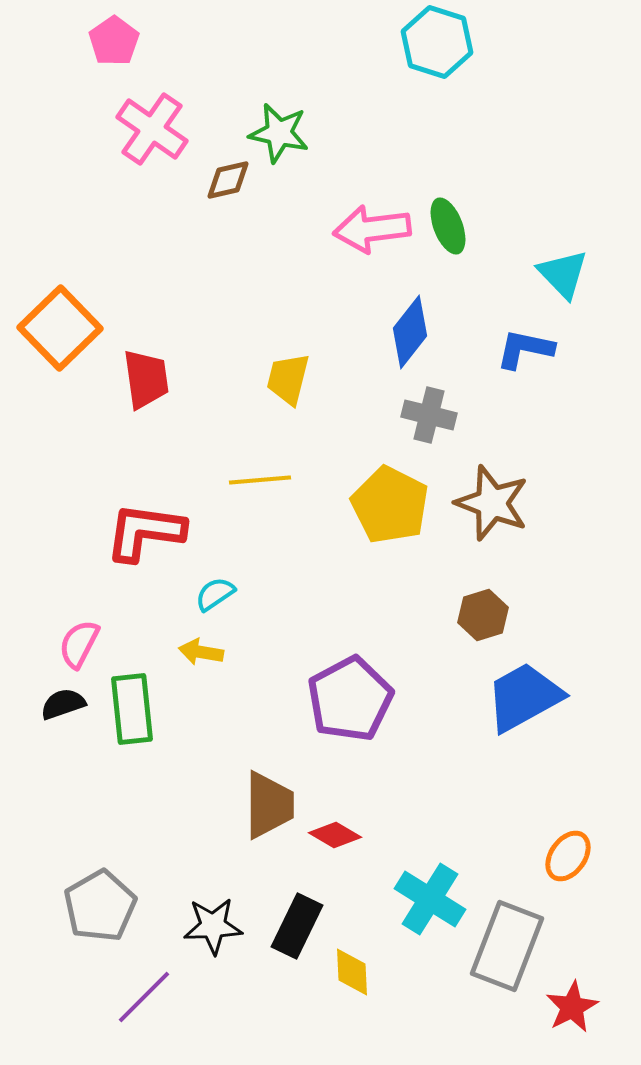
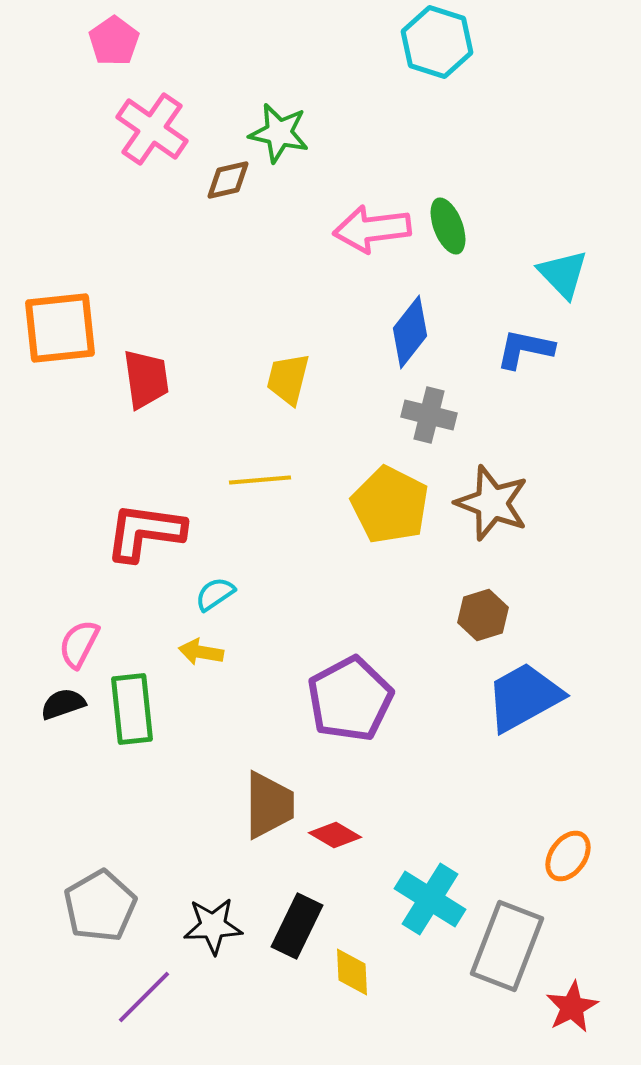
orange square: rotated 38 degrees clockwise
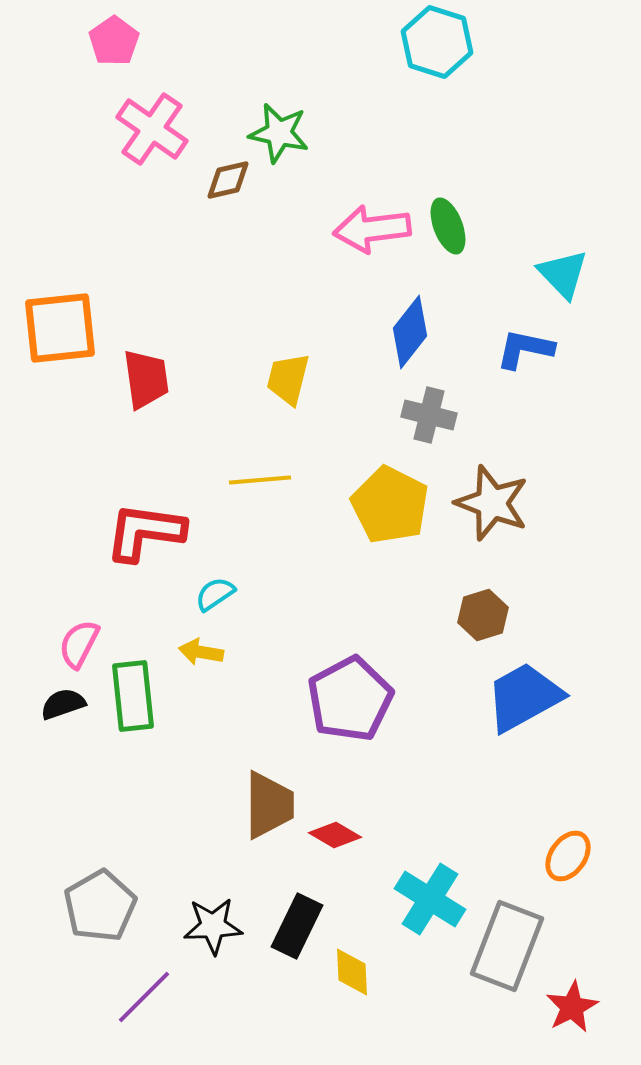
green rectangle: moved 1 px right, 13 px up
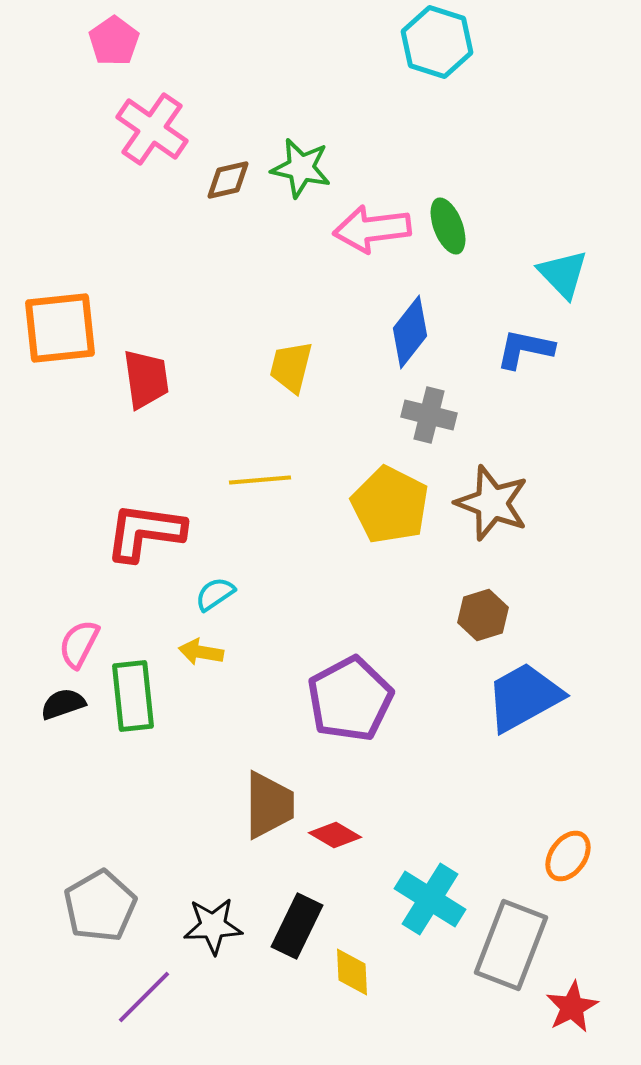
green star: moved 22 px right, 35 px down
yellow trapezoid: moved 3 px right, 12 px up
gray rectangle: moved 4 px right, 1 px up
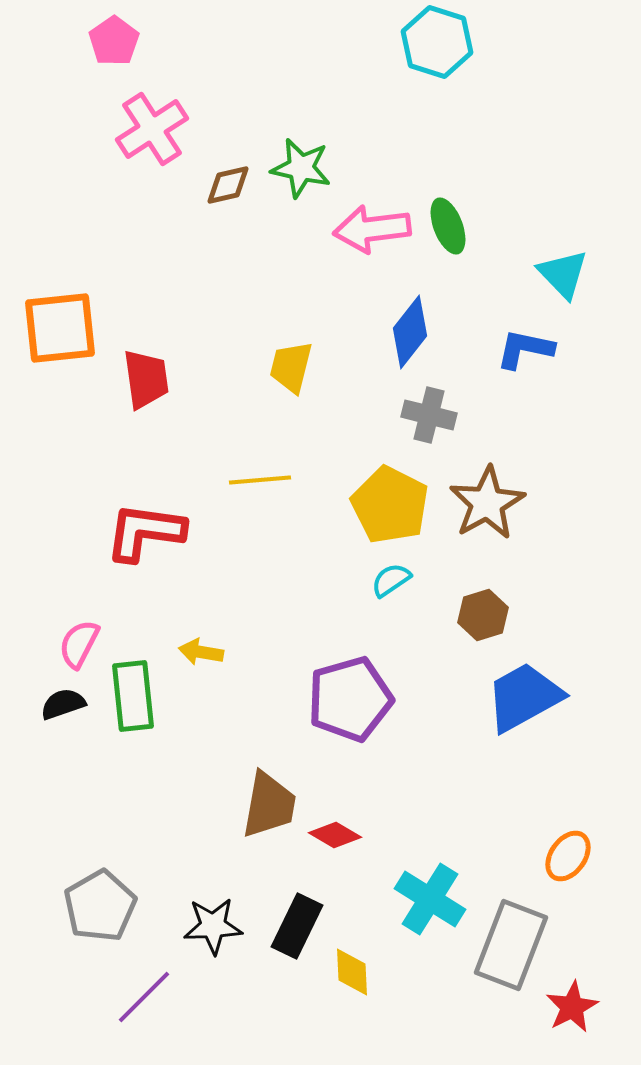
pink cross: rotated 22 degrees clockwise
brown diamond: moved 5 px down
brown star: moved 5 px left; rotated 22 degrees clockwise
cyan semicircle: moved 176 px right, 14 px up
purple pentagon: rotated 12 degrees clockwise
brown trapezoid: rotated 10 degrees clockwise
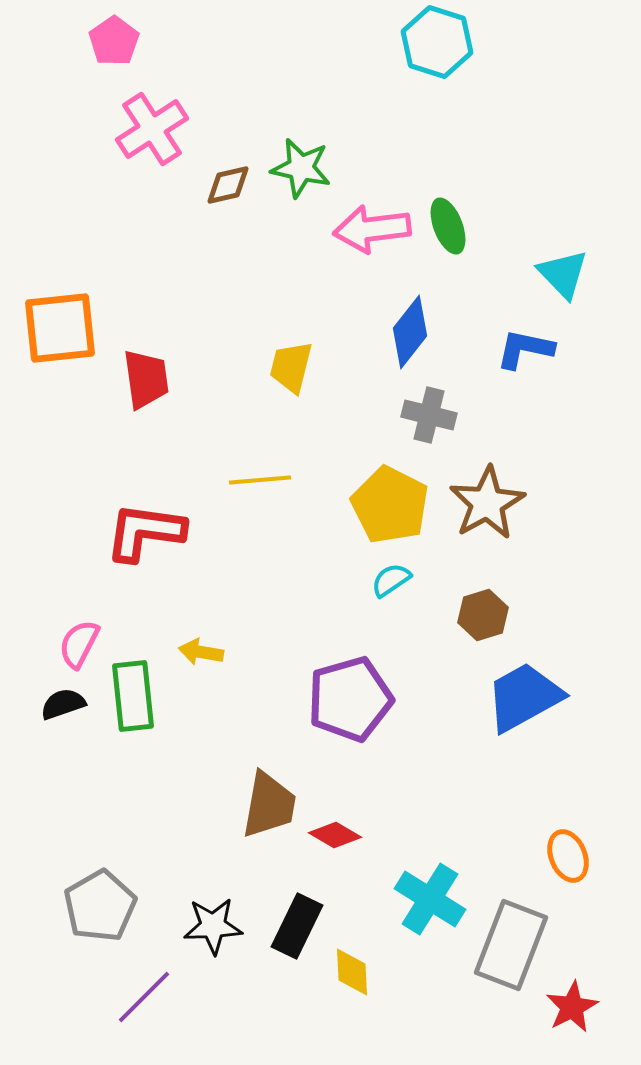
orange ellipse: rotated 57 degrees counterclockwise
